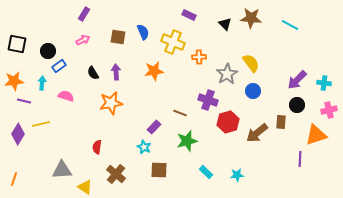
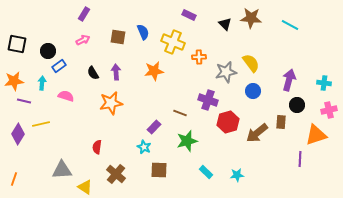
gray star at (227, 74): moved 1 px left, 2 px up; rotated 20 degrees clockwise
purple arrow at (297, 80): moved 8 px left; rotated 150 degrees clockwise
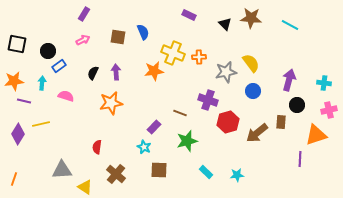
yellow cross at (173, 42): moved 11 px down
black semicircle at (93, 73): rotated 56 degrees clockwise
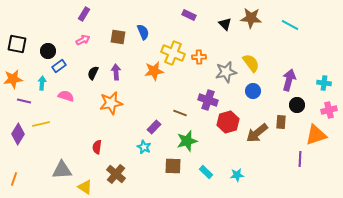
orange star at (14, 81): moved 1 px left, 2 px up
brown square at (159, 170): moved 14 px right, 4 px up
